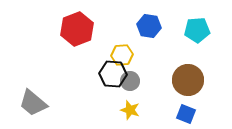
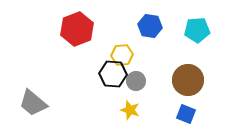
blue hexagon: moved 1 px right
gray circle: moved 6 px right
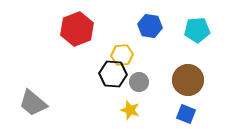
gray circle: moved 3 px right, 1 px down
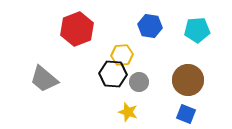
gray trapezoid: moved 11 px right, 24 px up
yellow star: moved 2 px left, 2 px down
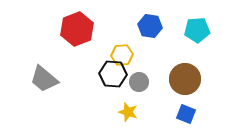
brown circle: moved 3 px left, 1 px up
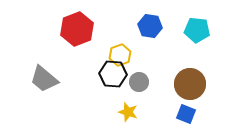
cyan pentagon: rotated 10 degrees clockwise
yellow hexagon: moved 2 px left; rotated 15 degrees counterclockwise
brown circle: moved 5 px right, 5 px down
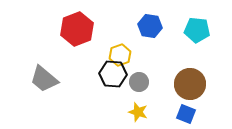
yellow star: moved 10 px right
